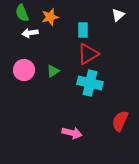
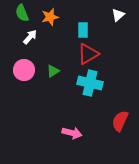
white arrow: moved 4 px down; rotated 140 degrees clockwise
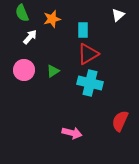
orange star: moved 2 px right, 2 px down
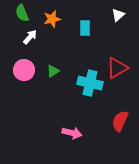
cyan rectangle: moved 2 px right, 2 px up
red triangle: moved 29 px right, 14 px down
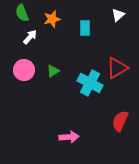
cyan cross: rotated 15 degrees clockwise
pink arrow: moved 3 px left, 4 px down; rotated 18 degrees counterclockwise
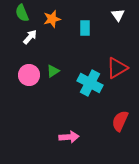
white triangle: rotated 24 degrees counterclockwise
pink circle: moved 5 px right, 5 px down
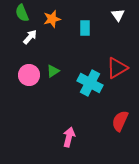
pink arrow: rotated 72 degrees counterclockwise
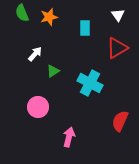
orange star: moved 3 px left, 2 px up
white arrow: moved 5 px right, 17 px down
red triangle: moved 20 px up
pink circle: moved 9 px right, 32 px down
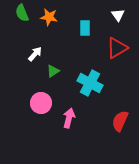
orange star: rotated 24 degrees clockwise
pink circle: moved 3 px right, 4 px up
pink arrow: moved 19 px up
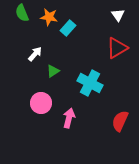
cyan rectangle: moved 17 px left; rotated 42 degrees clockwise
